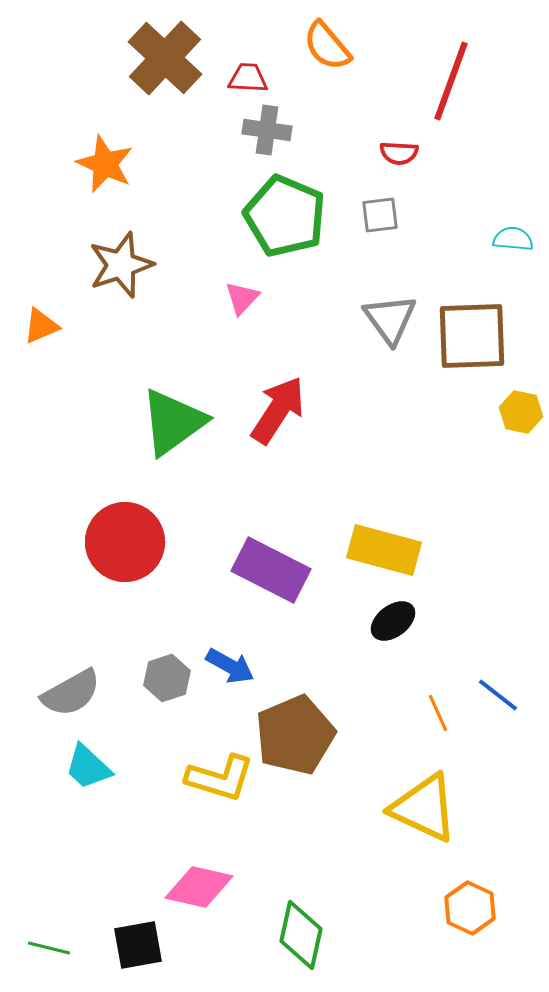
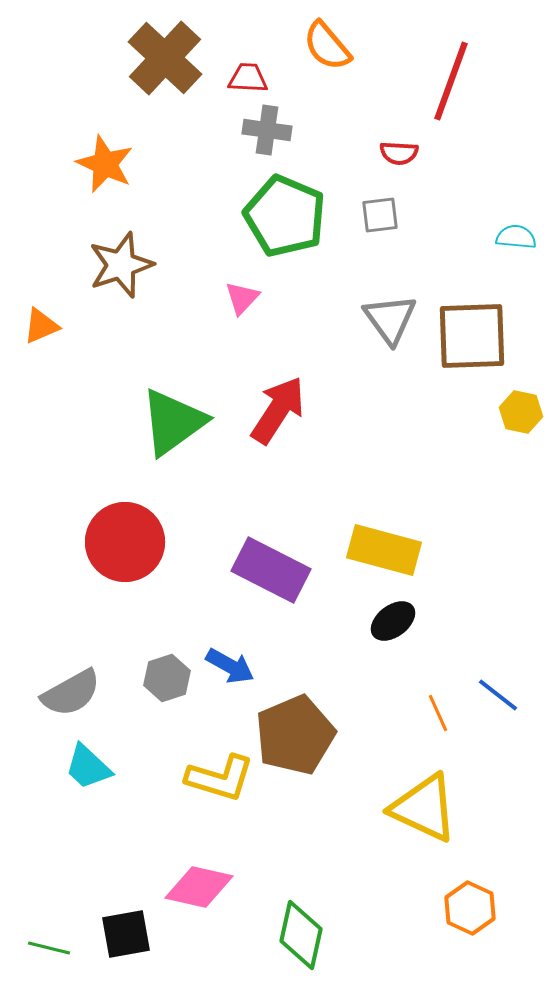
cyan semicircle: moved 3 px right, 2 px up
black square: moved 12 px left, 11 px up
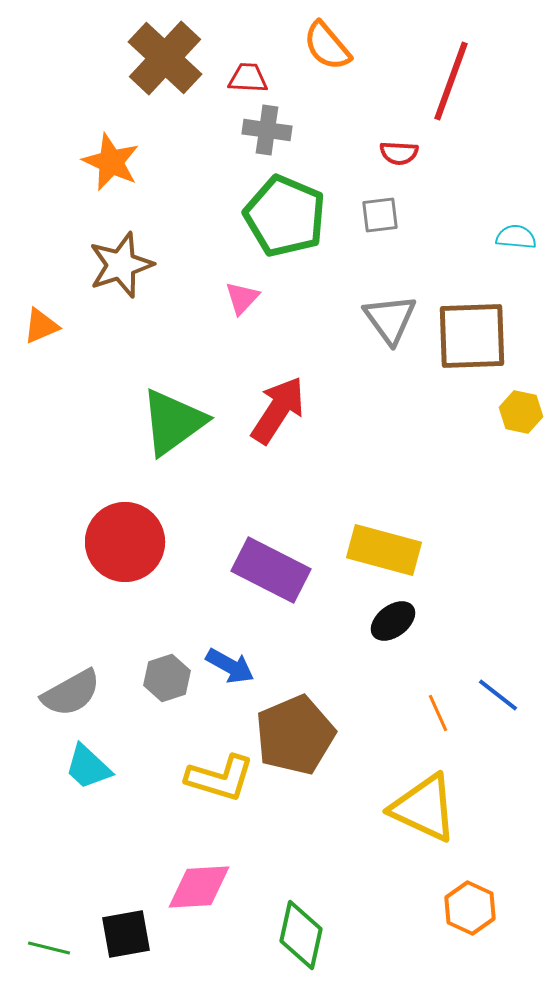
orange star: moved 6 px right, 2 px up
pink diamond: rotated 16 degrees counterclockwise
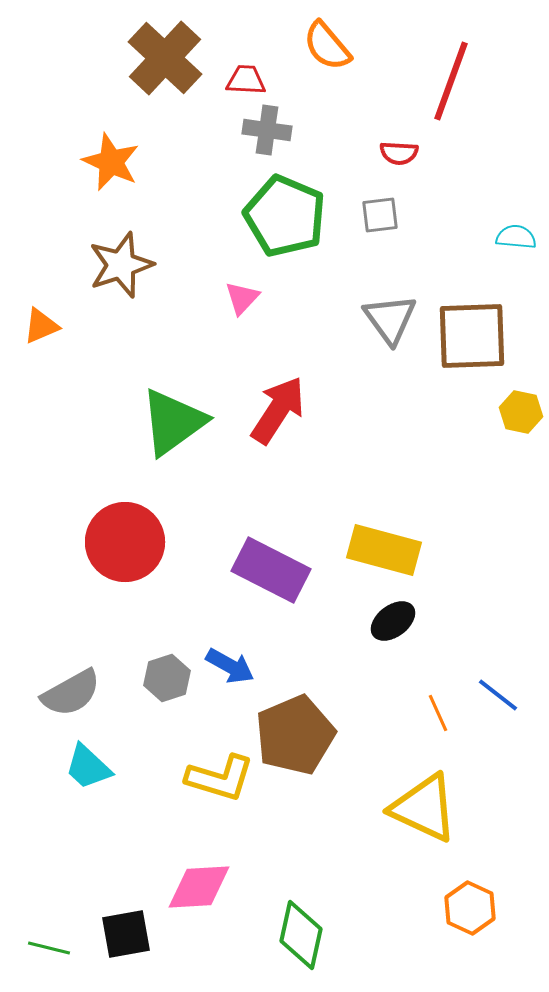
red trapezoid: moved 2 px left, 2 px down
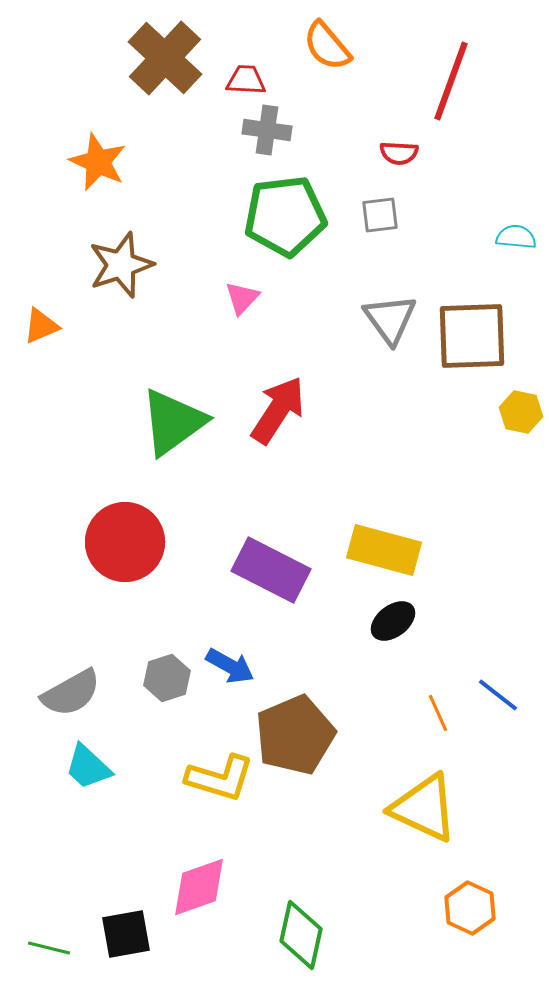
orange star: moved 13 px left
green pentagon: rotated 30 degrees counterclockwise
pink diamond: rotated 16 degrees counterclockwise
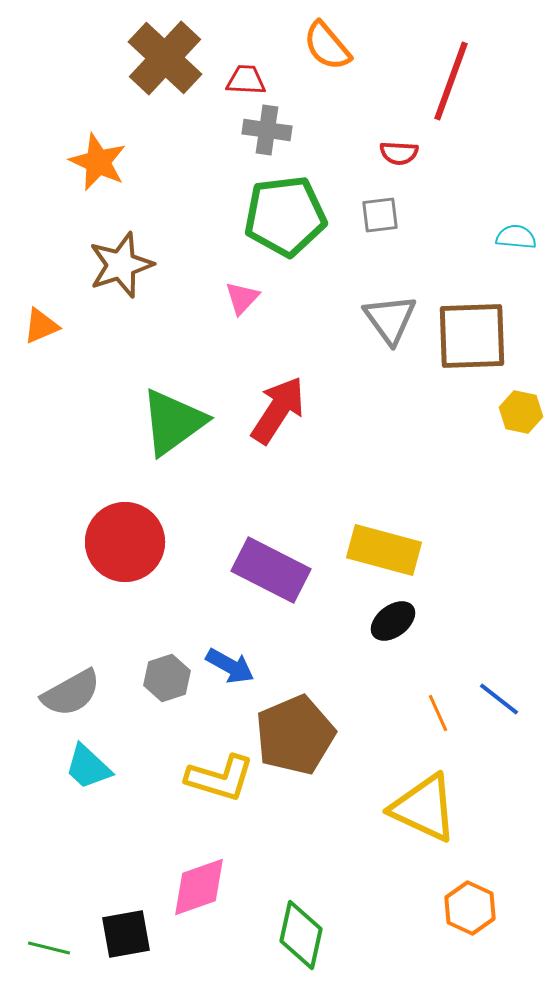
blue line: moved 1 px right, 4 px down
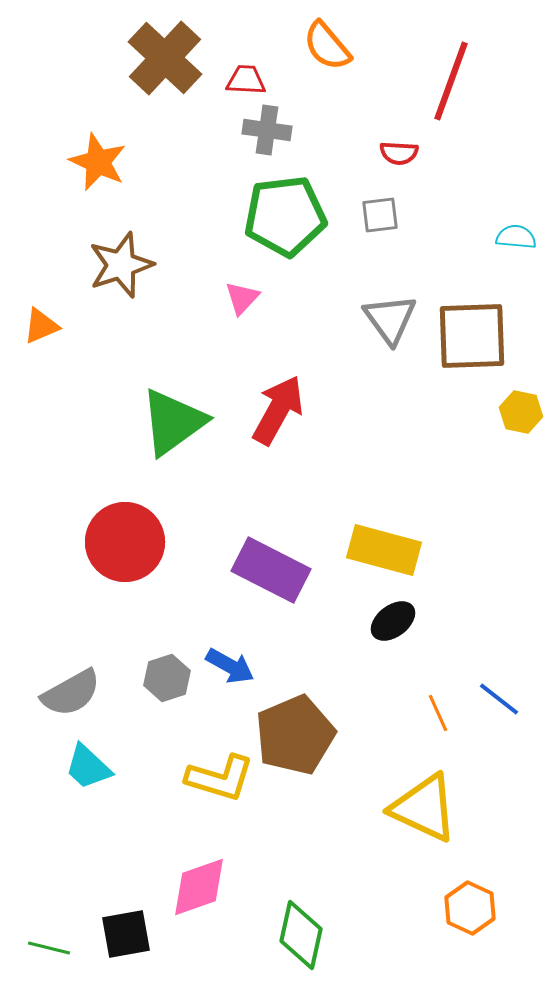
red arrow: rotated 4 degrees counterclockwise
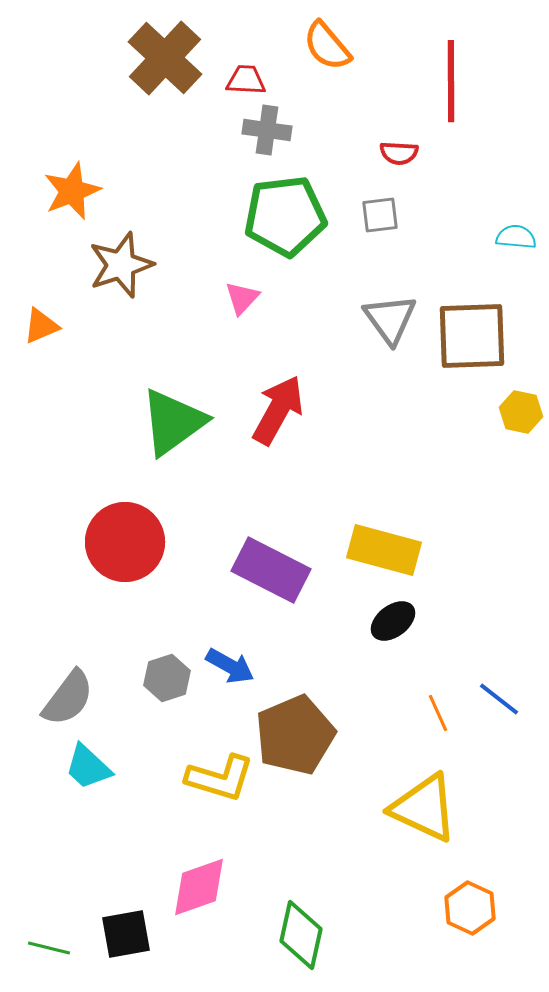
red line: rotated 20 degrees counterclockwise
orange star: moved 26 px left, 29 px down; rotated 26 degrees clockwise
gray semicircle: moved 3 px left, 5 px down; rotated 24 degrees counterclockwise
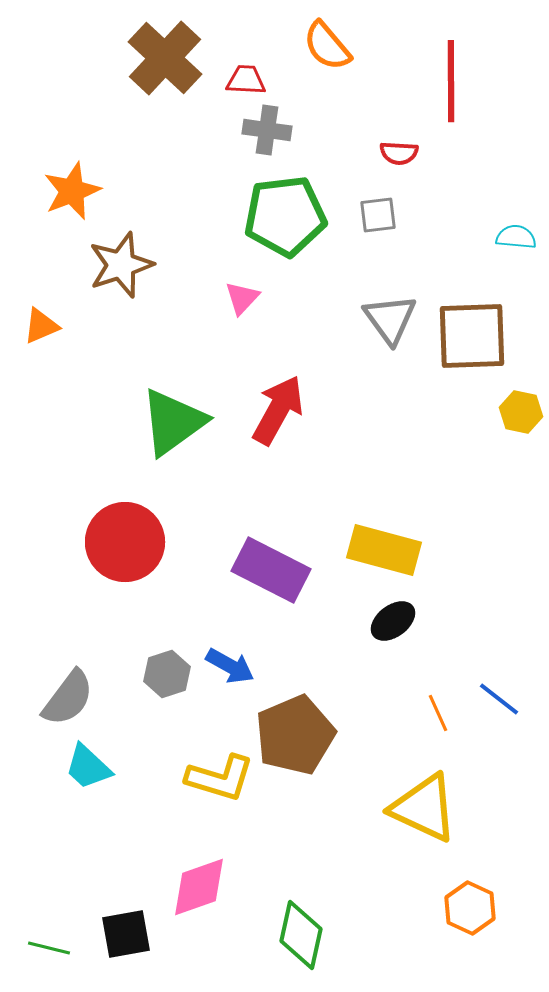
gray square: moved 2 px left
gray hexagon: moved 4 px up
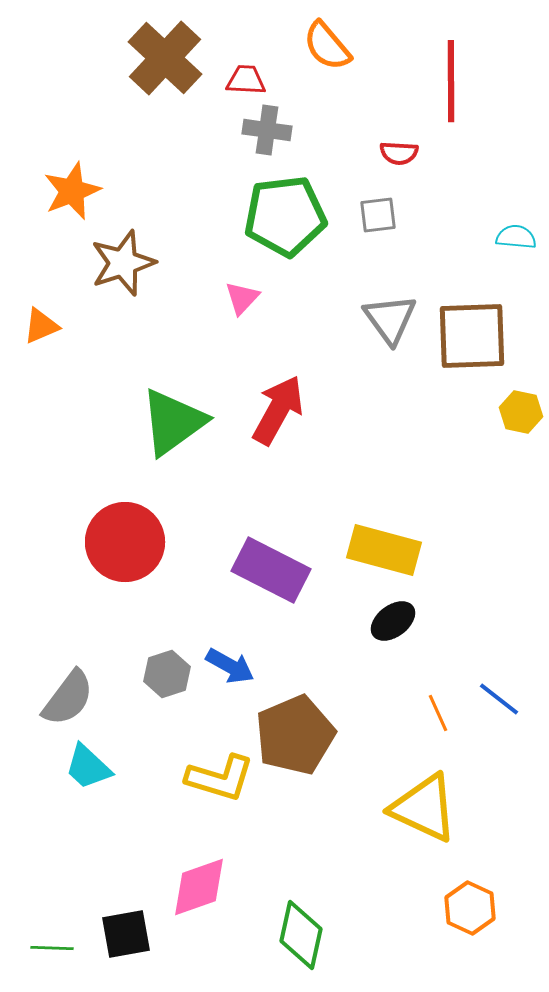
brown star: moved 2 px right, 2 px up
green line: moved 3 px right; rotated 12 degrees counterclockwise
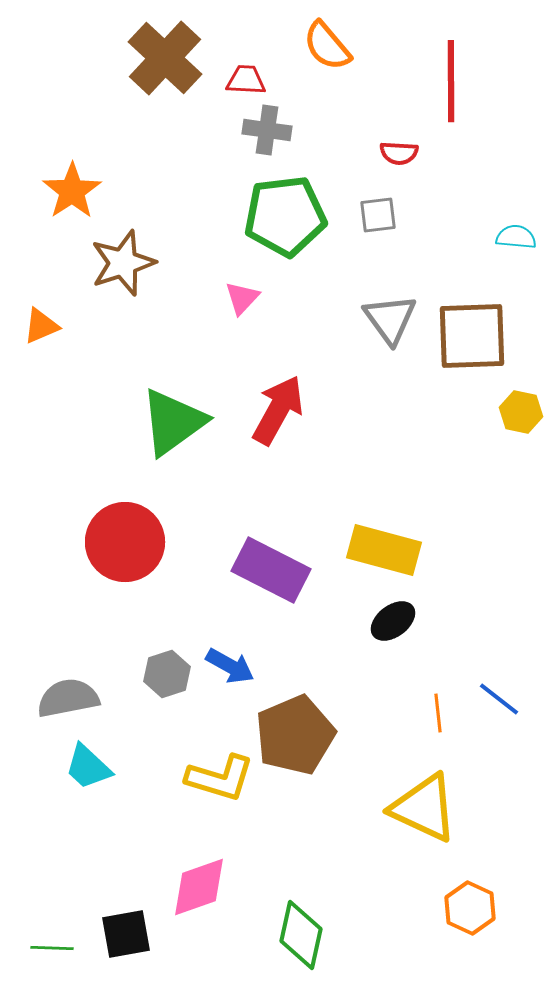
orange star: rotated 12 degrees counterclockwise
gray semicircle: rotated 138 degrees counterclockwise
orange line: rotated 18 degrees clockwise
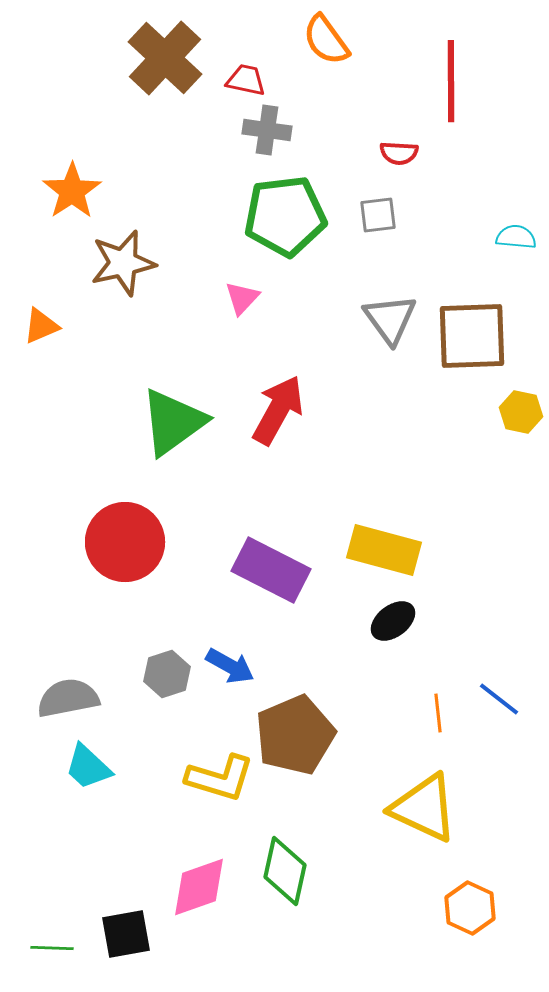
orange semicircle: moved 1 px left, 6 px up; rotated 4 degrees clockwise
red trapezoid: rotated 9 degrees clockwise
brown star: rotated 6 degrees clockwise
green diamond: moved 16 px left, 64 px up
